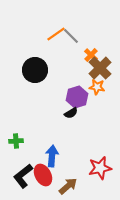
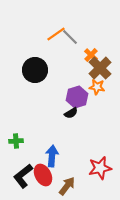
gray line: moved 1 px left, 1 px down
brown arrow: moved 1 px left; rotated 12 degrees counterclockwise
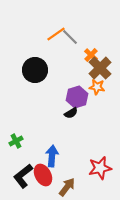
green cross: rotated 24 degrees counterclockwise
brown arrow: moved 1 px down
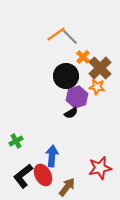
orange cross: moved 8 px left, 2 px down
black circle: moved 31 px right, 6 px down
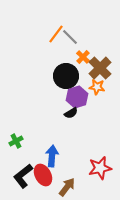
orange line: rotated 18 degrees counterclockwise
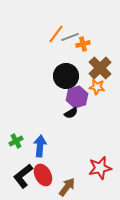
gray line: rotated 66 degrees counterclockwise
orange cross: moved 13 px up; rotated 32 degrees clockwise
blue arrow: moved 12 px left, 10 px up
